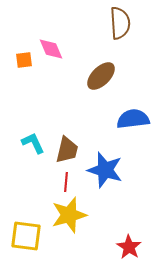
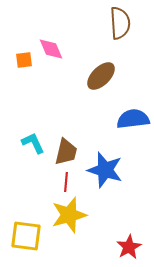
brown trapezoid: moved 1 px left, 2 px down
red star: rotated 10 degrees clockwise
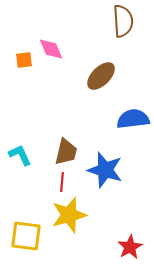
brown semicircle: moved 3 px right, 2 px up
cyan L-shape: moved 13 px left, 12 px down
red line: moved 4 px left
red star: moved 1 px right
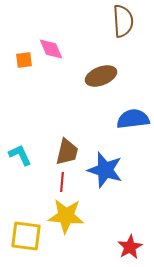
brown ellipse: rotated 24 degrees clockwise
brown trapezoid: moved 1 px right
yellow star: moved 3 px left, 1 px down; rotated 21 degrees clockwise
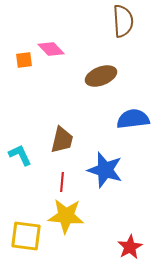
pink diamond: rotated 20 degrees counterclockwise
brown trapezoid: moved 5 px left, 12 px up
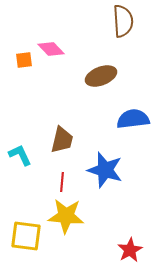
red star: moved 3 px down
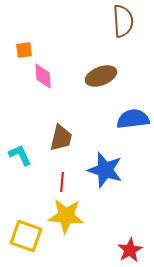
pink diamond: moved 8 px left, 27 px down; rotated 40 degrees clockwise
orange square: moved 10 px up
brown trapezoid: moved 1 px left, 2 px up
yellow square: rotated 12 degrees clockwise
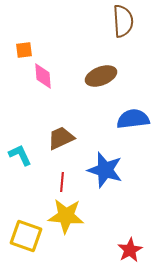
brown trapezoid: rotated 128 degrees counterclockwise
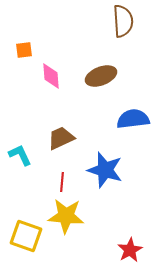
pink diamond: moved 8 px right
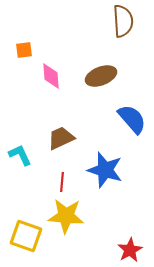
blue semicircle: moved 1 px left; rotated 56 degrees clockwise
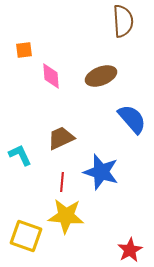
blue star: moved 4 px left, 2 px down
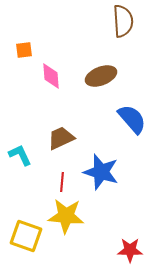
red star: rotated 30 degrees clockwise
